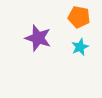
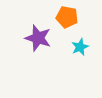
orange pentagon: moved 12 px left
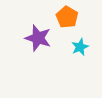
orange pentagon: rotated 20 degrees clockwise
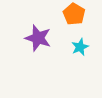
orange pentagon: moved 7 px right, 3 px up
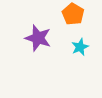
orange pentagon: moved 1 px left
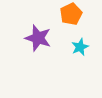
orange pentagon: moved 2 px left; rotated 15 degrees clockwise
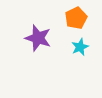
orange pentagon: moved 5 px right, 4 px down
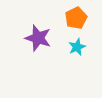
cyan star: moved 3 px left
